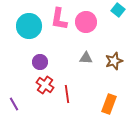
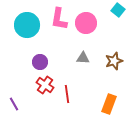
pink circle: moved 1 px down
cyan circle: moved 2 px left, 1 px up
gray triangle: moved 3 px left
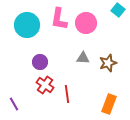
brown star: moved 6 px left, 2 px down
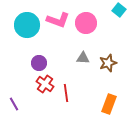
cyan square: moved 1 px right
pink L-shape: moved 1 px left, 1 px down; rotated 80 degrees counterclockwise
purple circle: moved 1 px left, 1 px down
red cross: moved 1 px up
red line: moved 1 px left, 1 px up
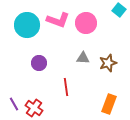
red cross: moved 11 px left, 24 px down
red line: moved 6 px up
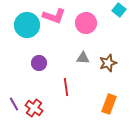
pink L-shape: moved 4 px left, 4 px up
